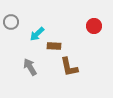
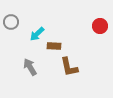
red circle: moved 6 px right
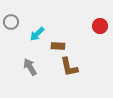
brown rectangle: moved 4 px right
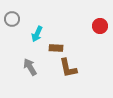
gray circle: moved 1 px right, 3 px up
cyan arrow: rotated 21 degrees counterclockwise
brown rectangle: moved 2 px left, 2 px down
brown L-shape: moved 1 px left, 1 px down
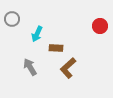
brown L-shape: rotated 60 degrees clockwise
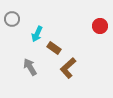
brown rectangle: moved 2 px left; rotated 32 degrees clockwise
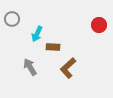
red circle: moved 1 px left, 1 px up
brown rectangle: moved 1 px left, 1 px up; rotated 32 degrees counterclockwise
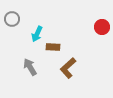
red circle: moved 3 px right, 2 px down
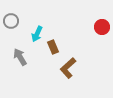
gray circle: moved 1 px left, 2 px down
brown rectangle: rotated 64 degrees clockwise
gray arrow: moved 10 px left, 10 px up
